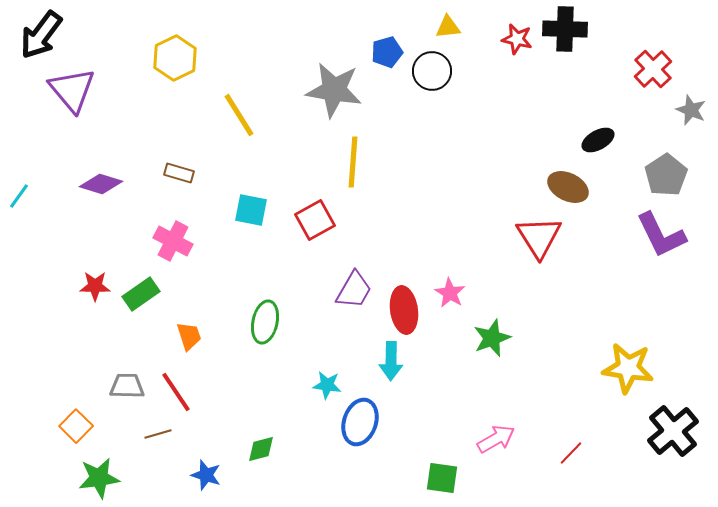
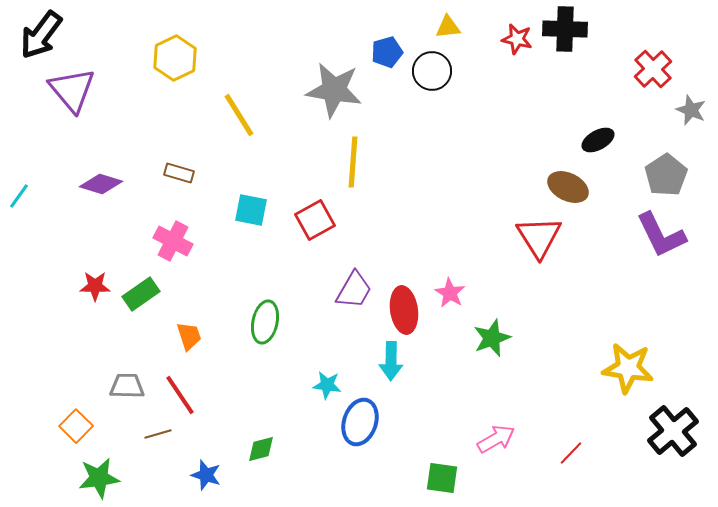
red line at (176, 392): moved 4 px right, 3 px down
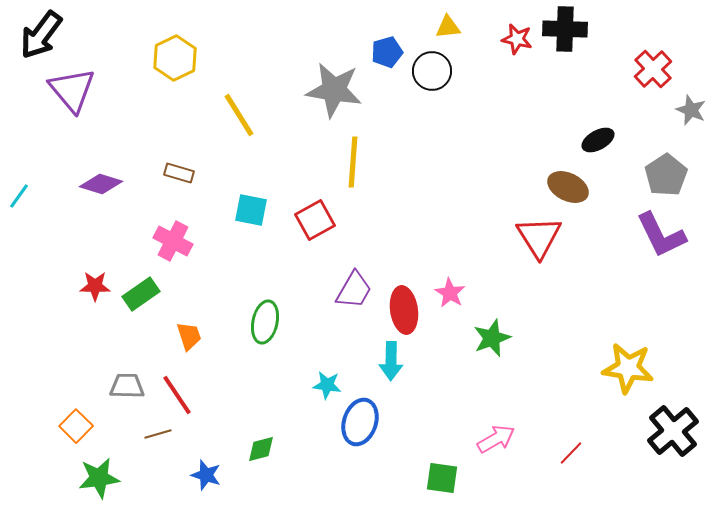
red line at (180, 395): moved 3 px left
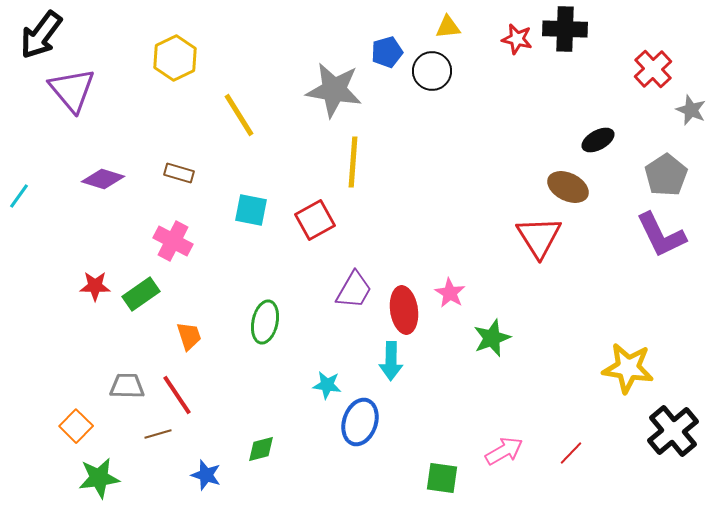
purple diamond at (101, 184): moved 2 px right, 5 px up
pink arrow at (496, 439): moved 8 px right, 12 px down
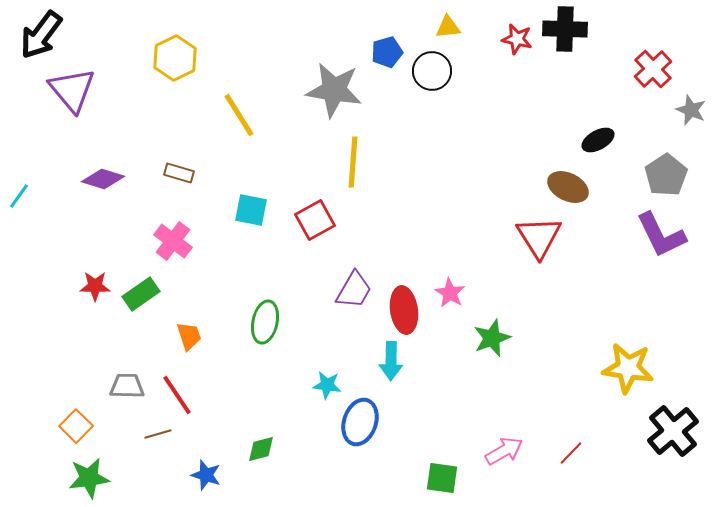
pink cross at (173, 241): rotated 9 degrees clockwise
green star at (99, 478): moved 10 px left
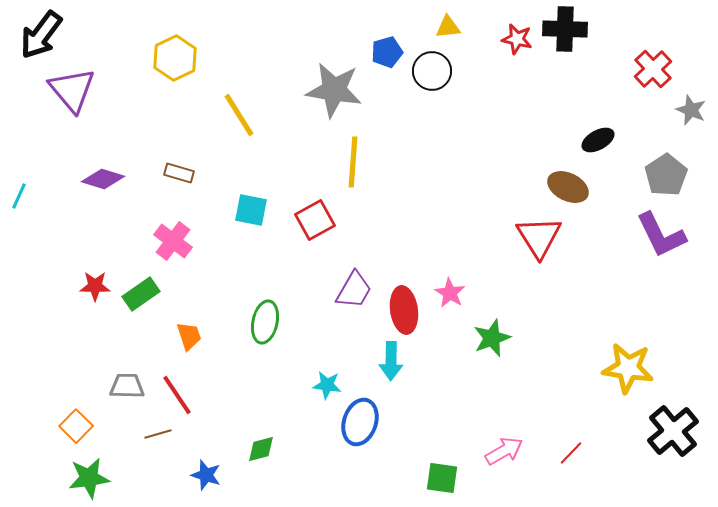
cyan line at (19, 196): rotated 12 degrees counterclockwise
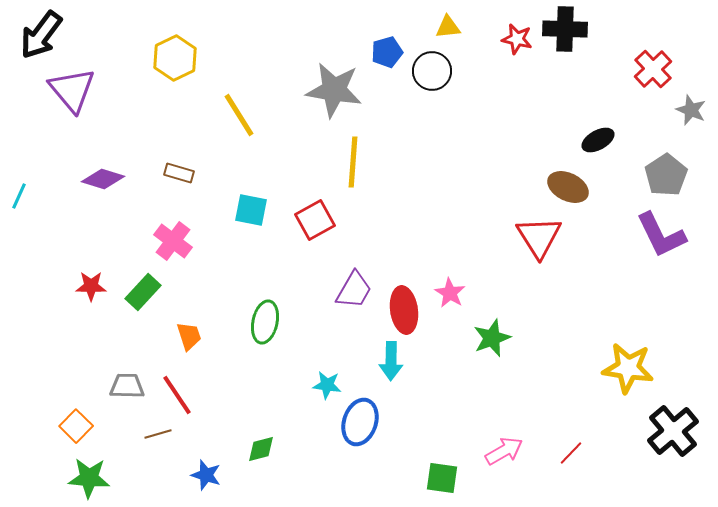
red star at (95, 286): moved 4 px left
green rectangle at (141, 294): moved 2 px right, 2 px up; rotated 12 degrees counterclockwise
green star at (89, 478): rotated 12 degrees clockwise
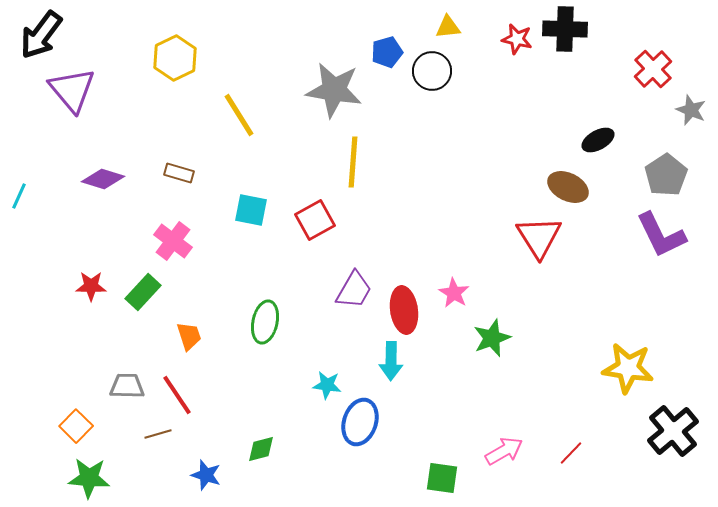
pink star at (450, 293): moved 4 px right
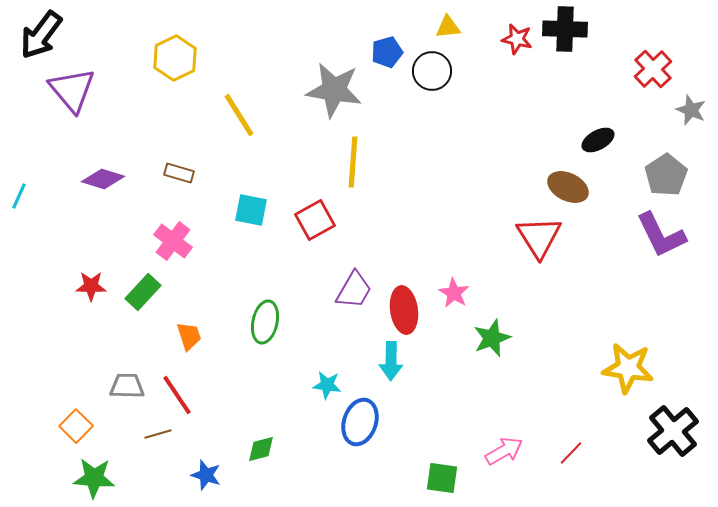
green star at (89, 478): moved 5 px right
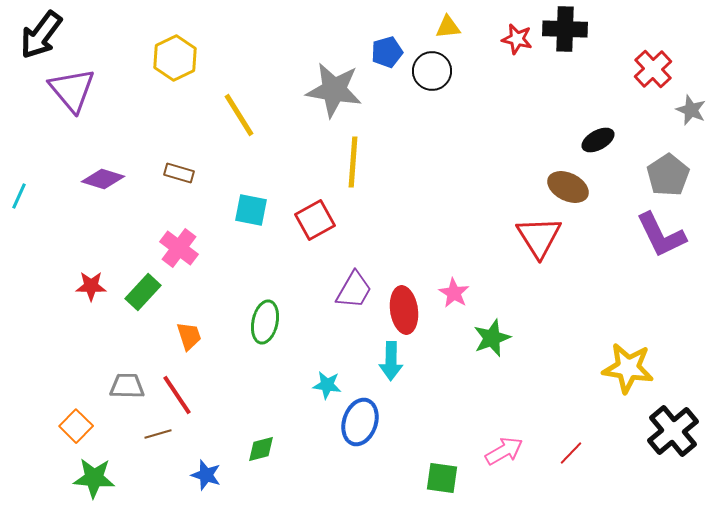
gray pentagon at (666, 175): moved 2 px right
pink cross at (173, 241): moved 6 px right, 7 px down
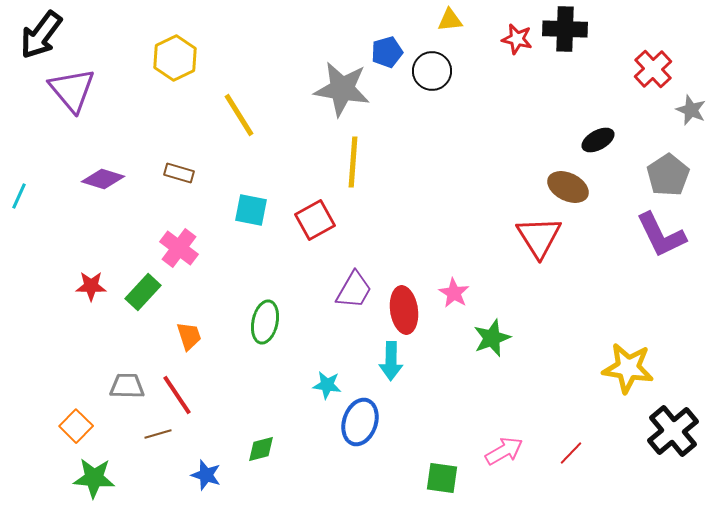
yellow triangle at (448, 27): moved 2 px right, 7 px up
gray star at (334, 90): moved 8 px right, 1 px up
